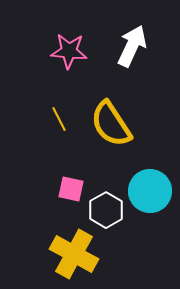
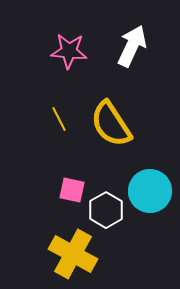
pink square: moved 1 px right, 1 px down
yellow cross: moved 1 px left
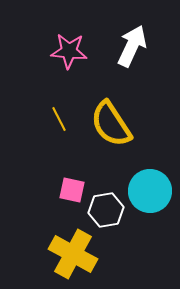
white hexagon: rotated 20 degrees clockwise
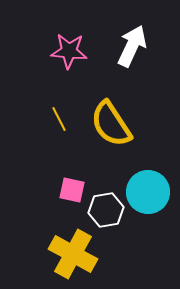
cyan circle: moved 2 px left, 1 px down
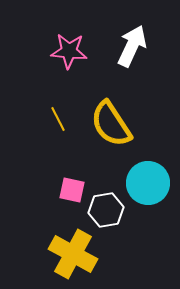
yellow line: moved 1 px left
cyan circle: moved 9 px up
